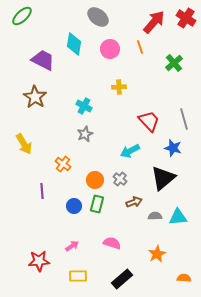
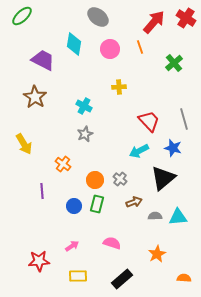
cyan arrow: moved 9 px right
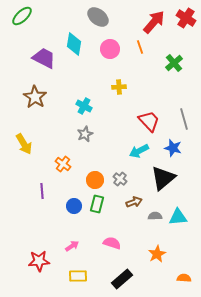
purple trapezoid: moved 1 px right, 2 px up
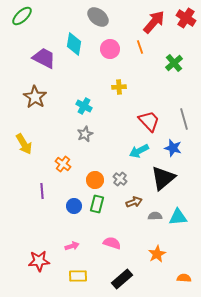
pink arrow: rotated 16 degrees clockwise
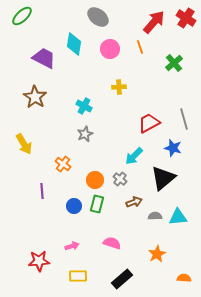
red trapezoid: moved 2 px down; rotated 75 degrees counterclockwise
cyan arrow: moved 5 px left, 5 px down; rotated 18 degrees counterclockwise
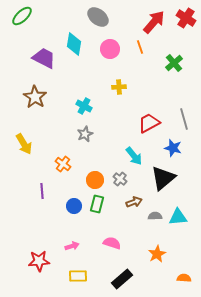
cyan arrow: rotated 84 degrees counterclockwise
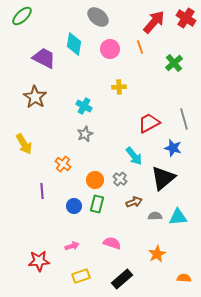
yellow rectangle: moved 3 px right; rotated 18 degrees counterclockwise
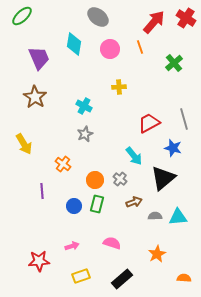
purple trapezoid: moved 5 px left; rotated 40 degrees clockwise
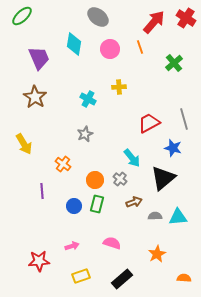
cyan cross: moved 4 px right, 7 px up
cyan arrow: moved 2 px left, 2 px down
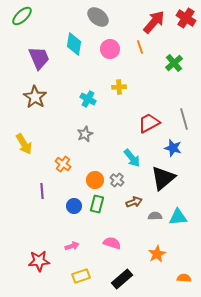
gray cross: moved 3 px left, 1 px down
